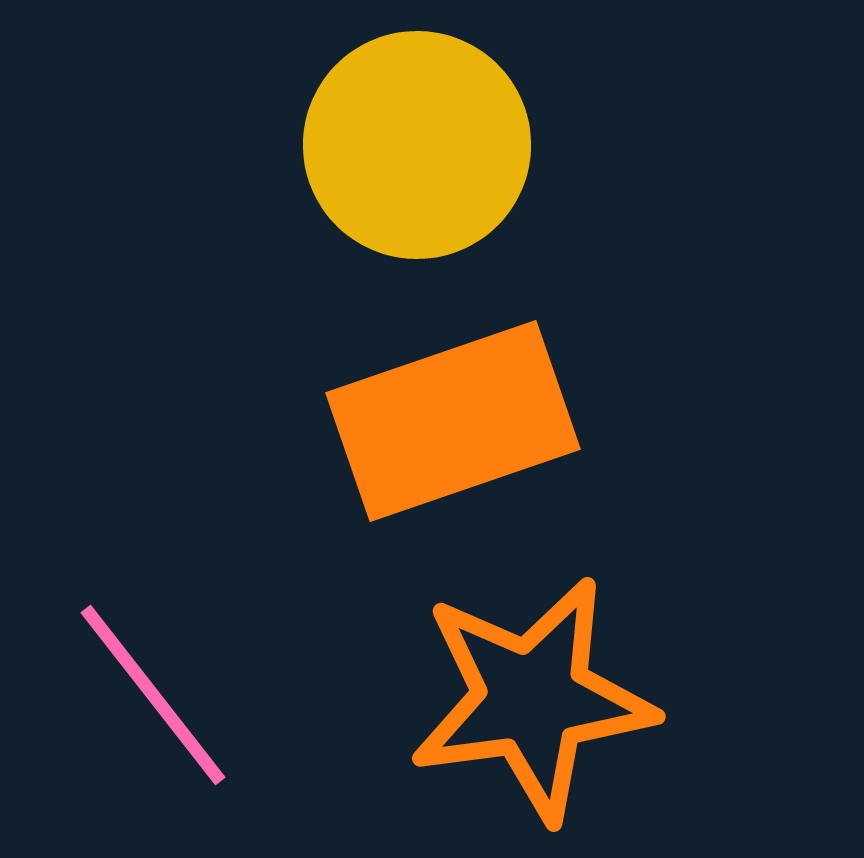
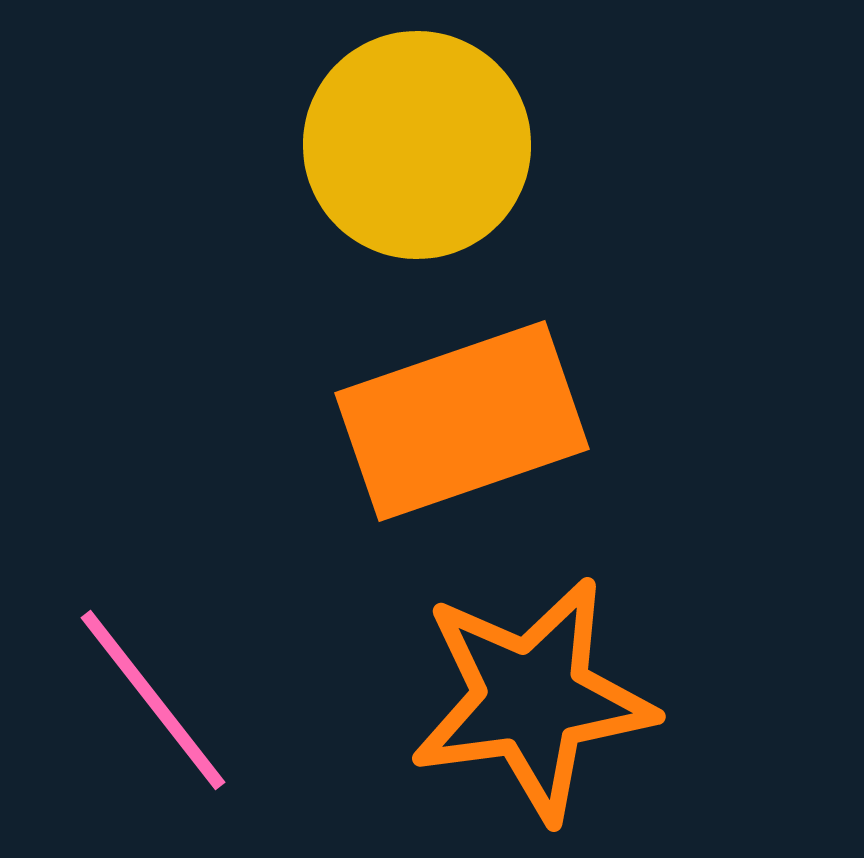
orange rectangle: moved 9 px right
pink line: moved 5 px down
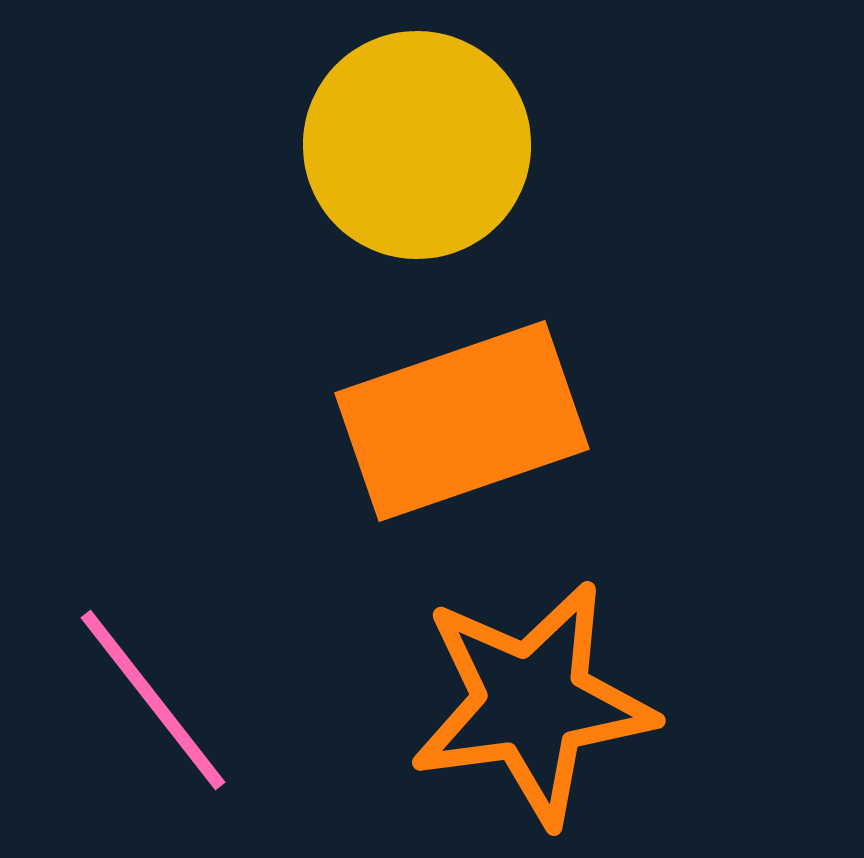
orange star: moved 4 px down
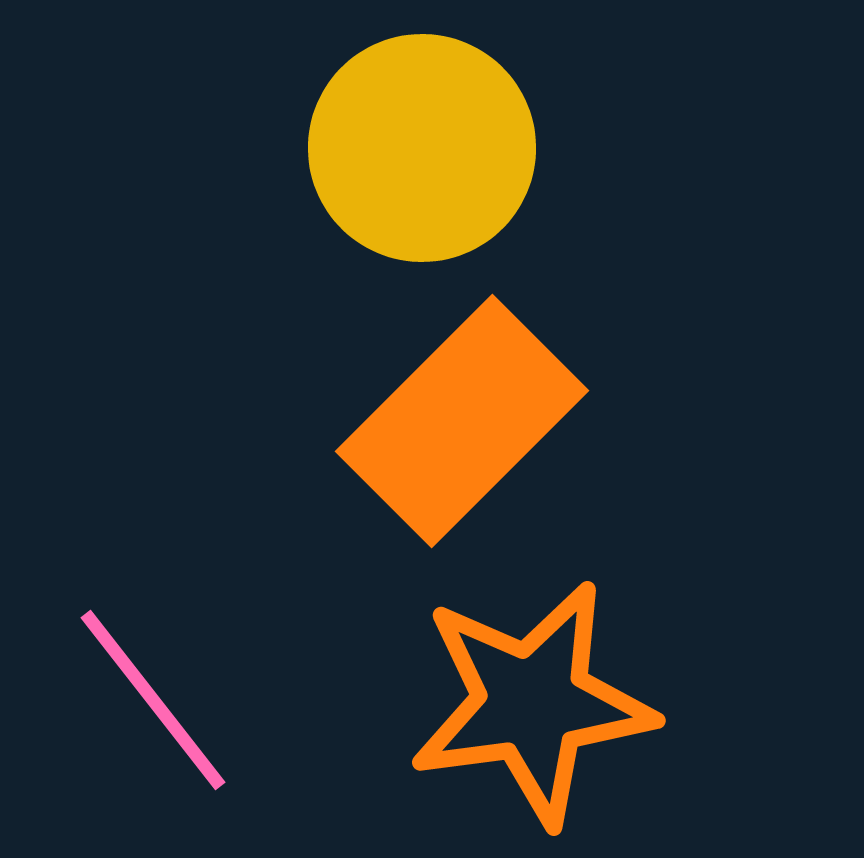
yellow circle: moved 5 px right, 3 px down
orange rectangle: rotated 26 degrees counterclockwise
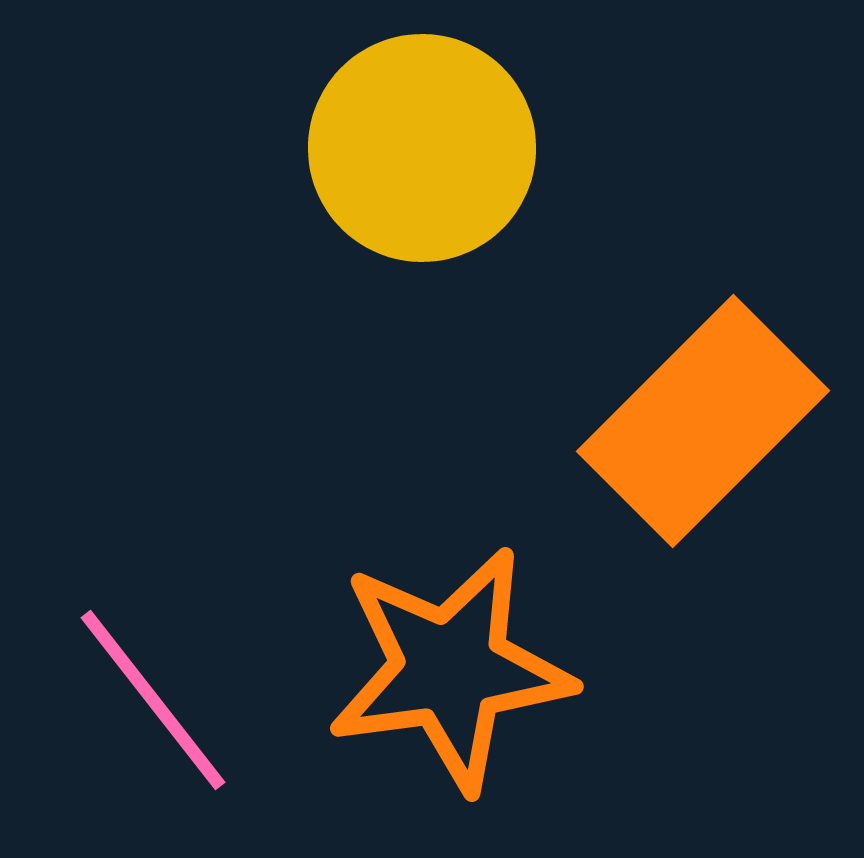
orange rectangle: moved 241 px right
orange star: moved 82 px left, 34 px up
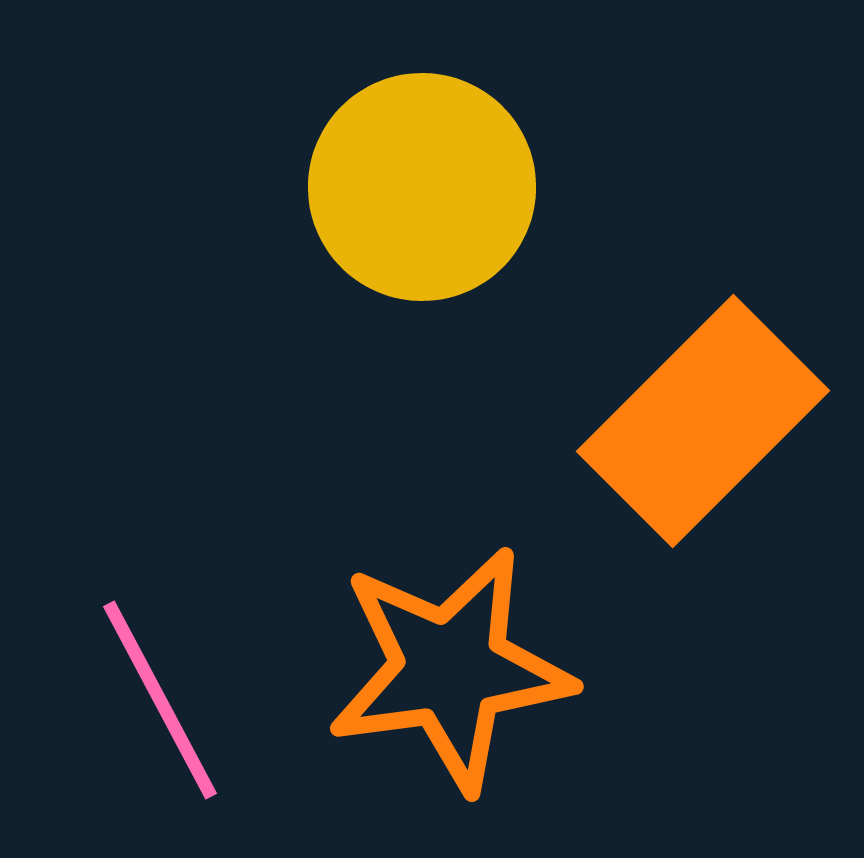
yellow circle: moved 39 px down
pink line: moved 7 px right; rotated 10 degrees clockwise
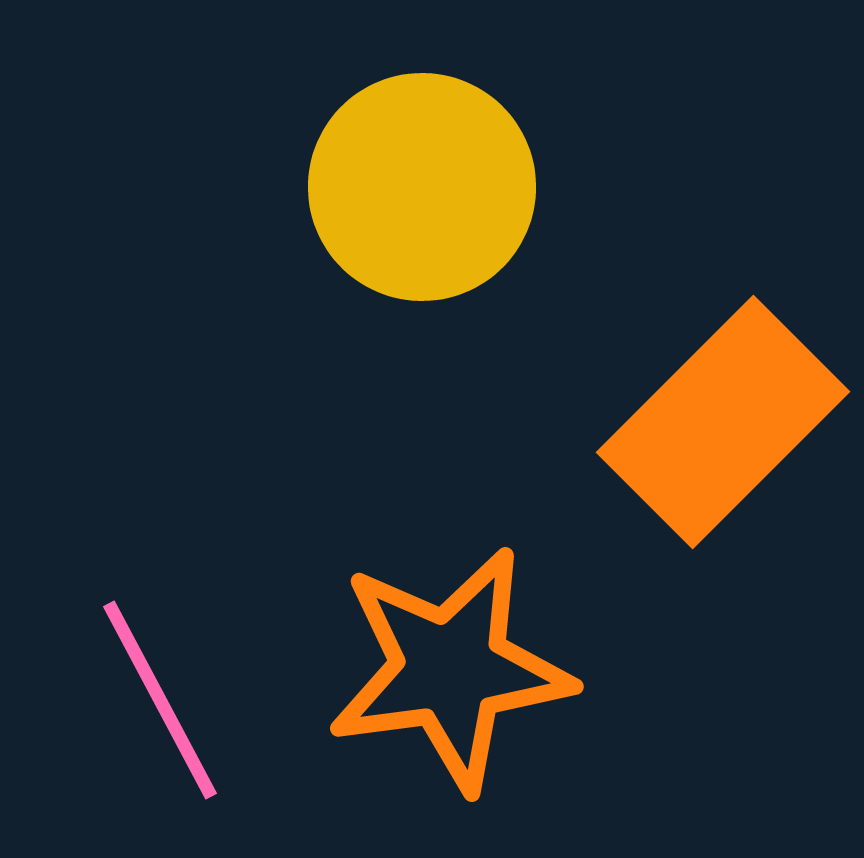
orange rectangle: moved 20 px right, 1 px down
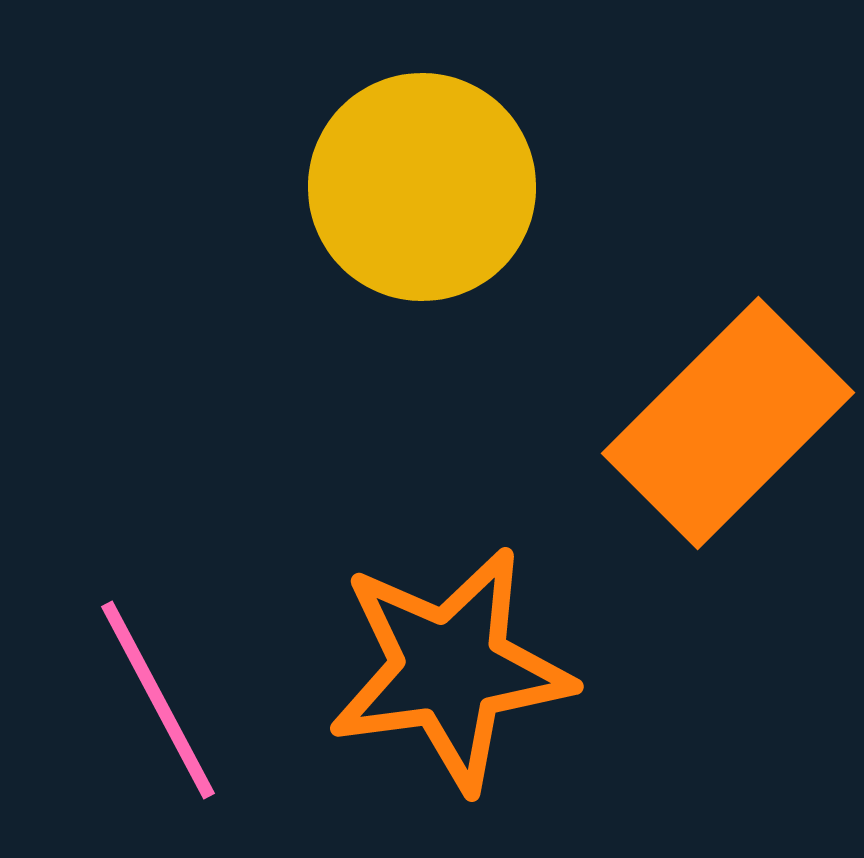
orange rectangle: moved 5 px right, 1 px down
pink line: moved 2 px left
